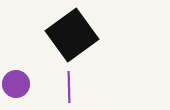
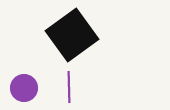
purple circle: moved 8 px right, 4 px down
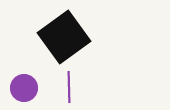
black square: moved 8 px left, 2 px down
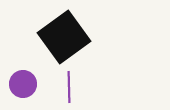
purple circle: moved 1 px left, 4 px up
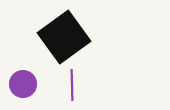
purple line: moved 3 px right, 2 px up
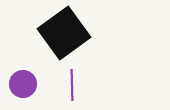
black square: moved 4 px up
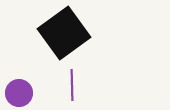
purple circle: moved 4 px left, 9 px down
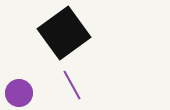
purple line: rotated 28 degrees counterclockwise
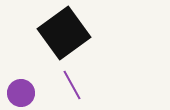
purple circle: moved 2 px right
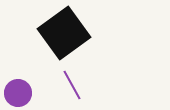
purple circle: moved 3 px left
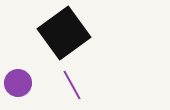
purple circle: moved 10 px up
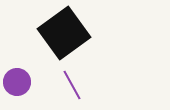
purple circle: moved 1 px left, 1 px up
